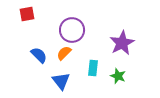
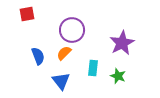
blue semicircle: moved 1 px left, 1 px down; rotated 24 degrees clockwise
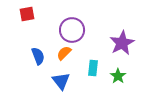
green star: rotated 14 degrees clockwise
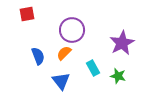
cyan rectangle: rotated 35 degrees counterclockwise
green star: rotated 21 degrees counterclockwise
